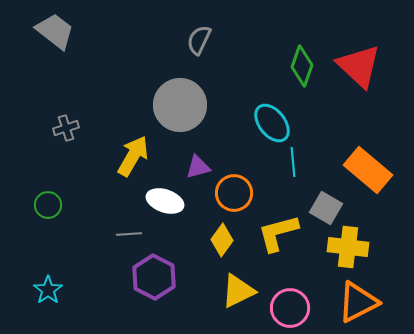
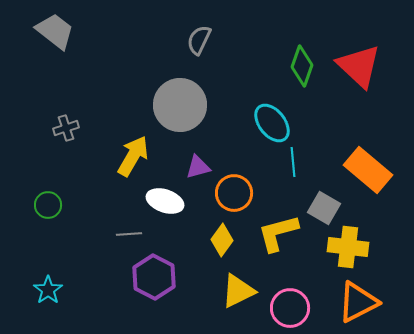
gray square: moved 2 px left
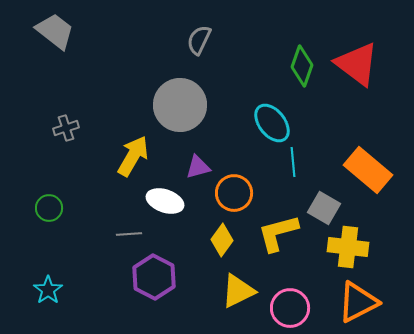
red triangle: moved 2 px left, 2 px up; rotated 6 degrees counterclockwise
green circle: moved 1 px right, 3 px down
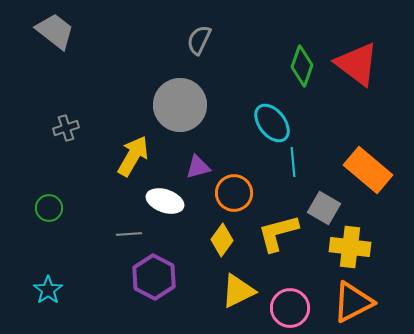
yellow cross: moved 2 px right
orange triangle: moved 5 px left
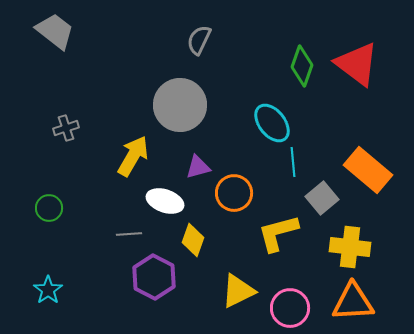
gray square: moved 2 px left, 10 px up; rotated 20 degrees clockwise
yellow diamond: moved 29 px left; rotated 16 degrees counterclockwise
orange triangle: rotated 24 degrees clockwise
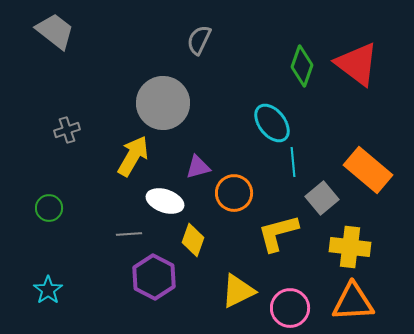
gray circle: moved 17 px left, 2 px up
gray cross: moved 1 px right, 2 px down
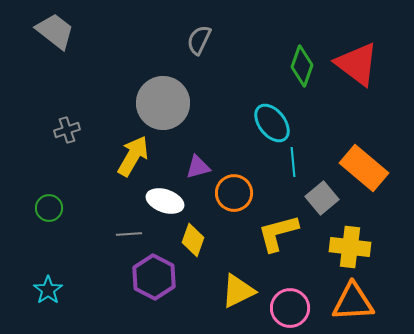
orange rectangle: moved 4 px left, 2 px up
